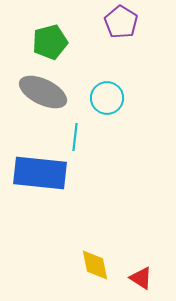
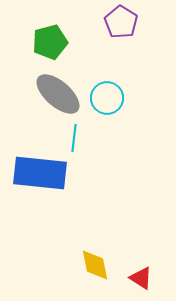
gray ellipse: moved 15 px right, 2 px down; rotated 15 degrees clockwise
cyan line: moved 1 px left, 1 px down
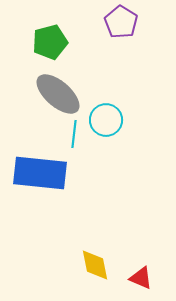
cyan circle: moved 1 px left, 22 px down
cyan line: moved 4 px up
red triangle: rotated 10 degrees counterclockwise
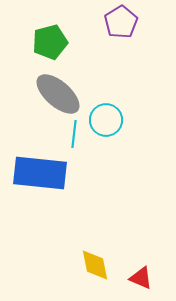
purple pentagon: rotated 8 degrees clockwise
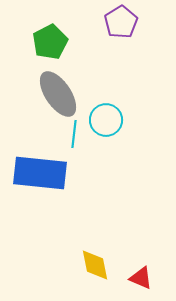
green pentagon: rotated 12 degrees counterclockwise
gray ellipse: rotated 15 degrees clockwise
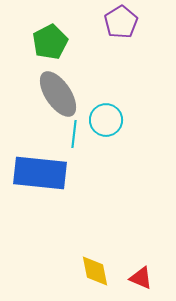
yellow diamond: moved 6 px down
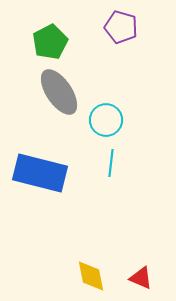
purple pentagon: moved 5 px down; rotated 24 degrees counterclockwise
gray ellipse: moved 1 px right, 2 px up
cyan line: moved 37 px right, 29 px down
blue rectangle: rotated 8 degrees clockwise
yellow diamond: moved 4 px left, 5 px down
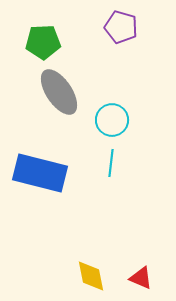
green pentagon: moved 7 px left; rotated 24 degrees clockwise
cyan circle: moved 6 px right
